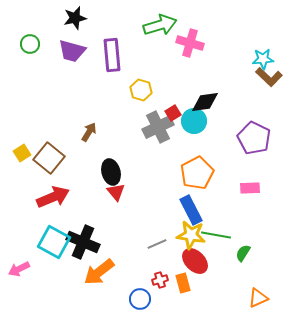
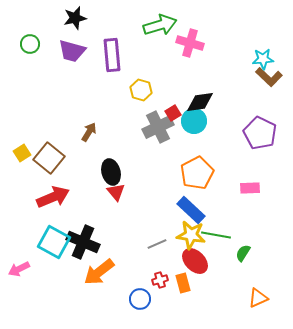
black diamond: moved 5 px left
purple pentagon: moved 6 px right, 5 px up
blue rectangle: rotated 20 degrees counterclockwise
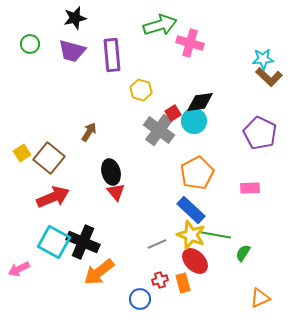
gray cross: moved 1 px right, 3 px down; rotated 28 degrees counterclockwise
yellow star: rotated 12 degrees clockwise
orange triangle: moved 2 px right
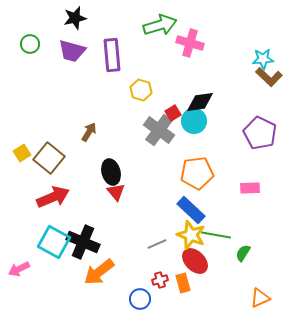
orange pentagon: rotated 20 degrees clockwise
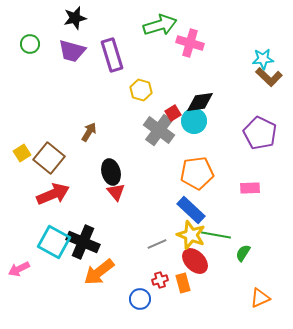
purple rectangle: rotated 12 degrees counterclockwise
red arrow: moved 3 px up
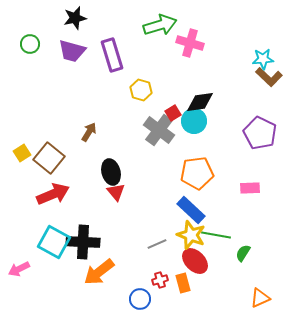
black cross: rotated 20 degrees counterclockwise
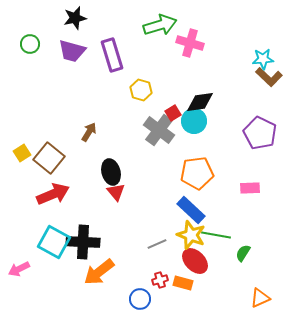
orange rectangle: rotated 60 degrees counterclockwise
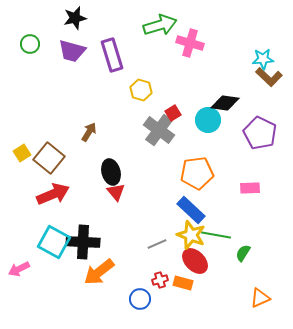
black diamond: moved 25 px right, 1 px down; rotated 16 degrees clockwise
cyan circle: moved 14 px right, 1 px up
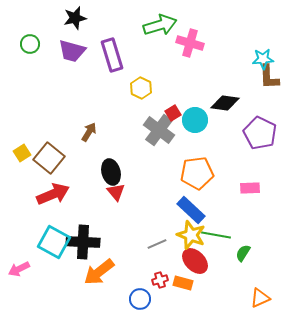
brown L-shape: rotated 44 degrees clockwise
yellow hexagon: moved 2 px up; rotated 10 degrees clockwise
cyan circle: moved 13 px left
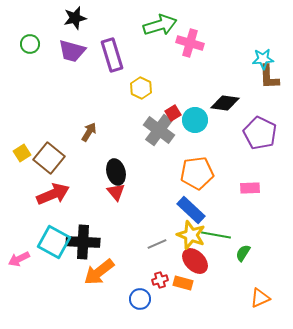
black ellipse: moved 5 px right
pink arrow: moved 10 px up
